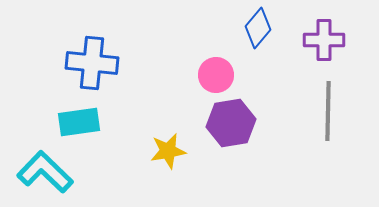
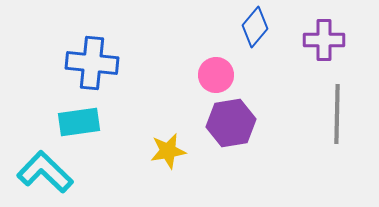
blue diamond: moved 3 px left, 1 px up
gray line: moved 9 px right, 3 px down
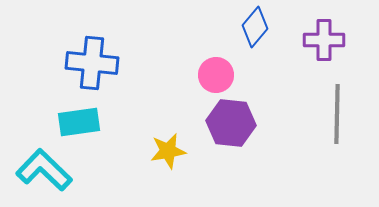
purple hexagon: rotated 15 degrees clockwise
cyan L-shape: moved 1 px left, 2 px up
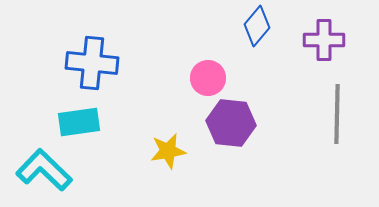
blue diamond: moved 2 px right, 1 px up
pink circle: moved 8 px left, 3 px down
